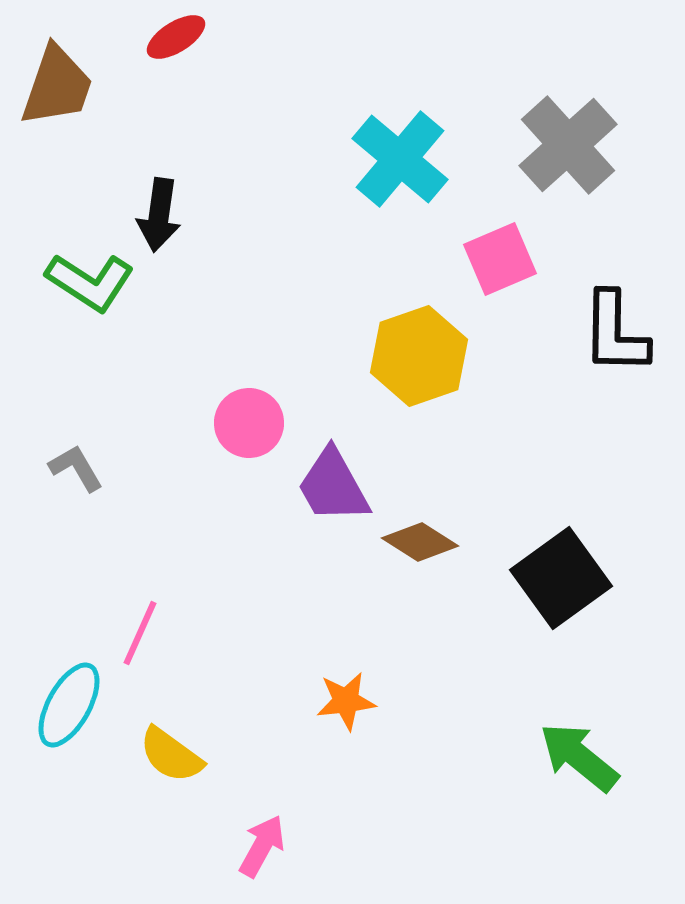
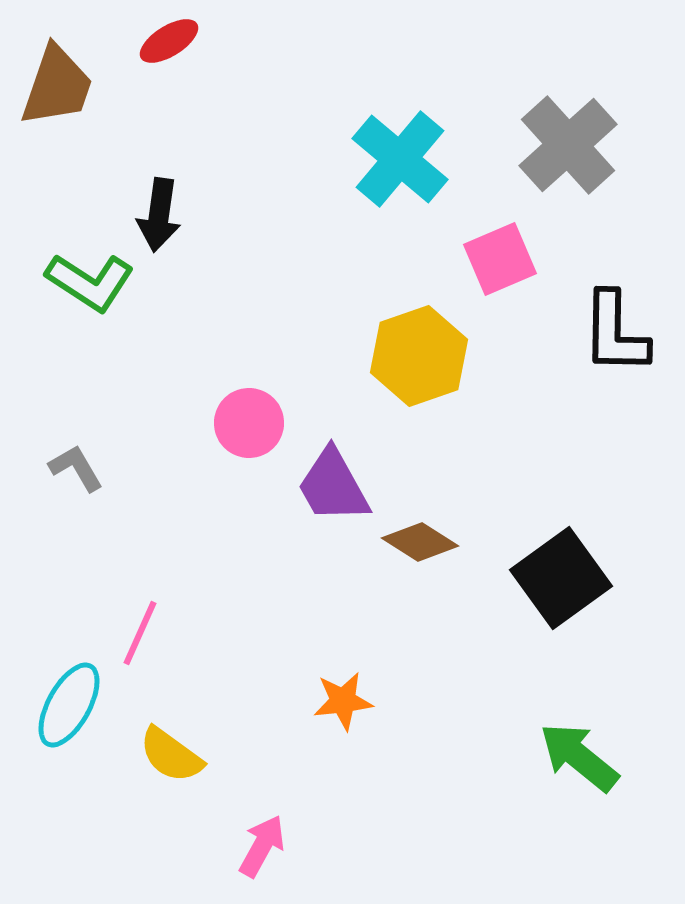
red ellipse: moved 7 px left, 4 px down
orange star: moved 3 px left
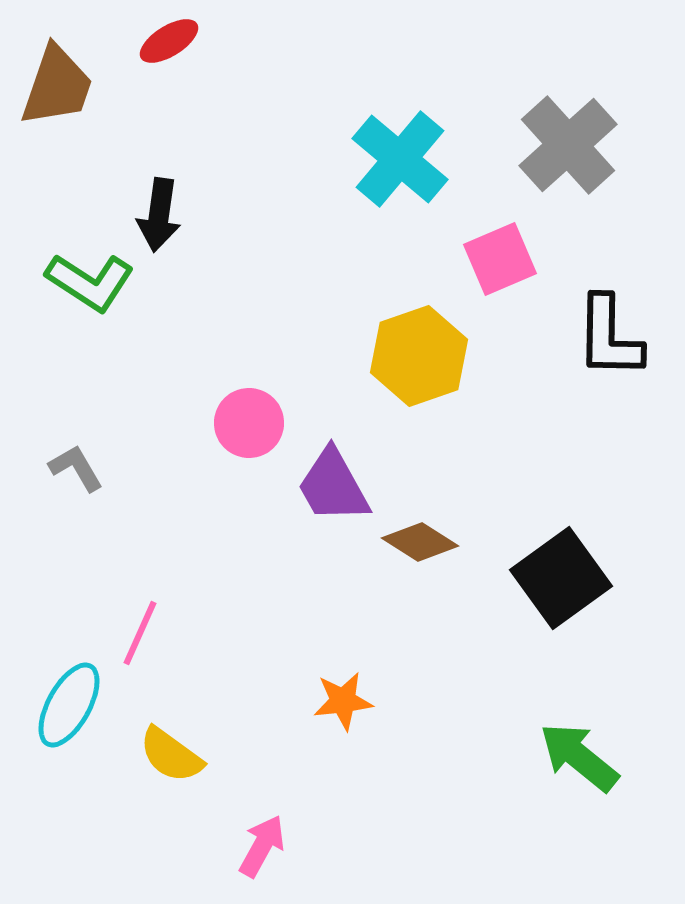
black L-shape: moved 6 px left, 4 px down
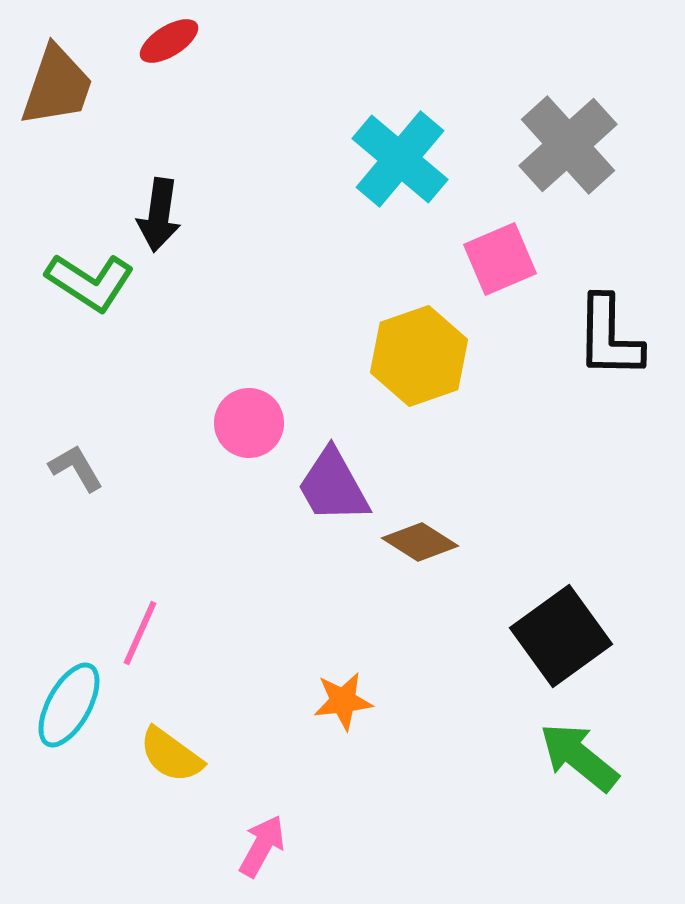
black square: moved 58 px down
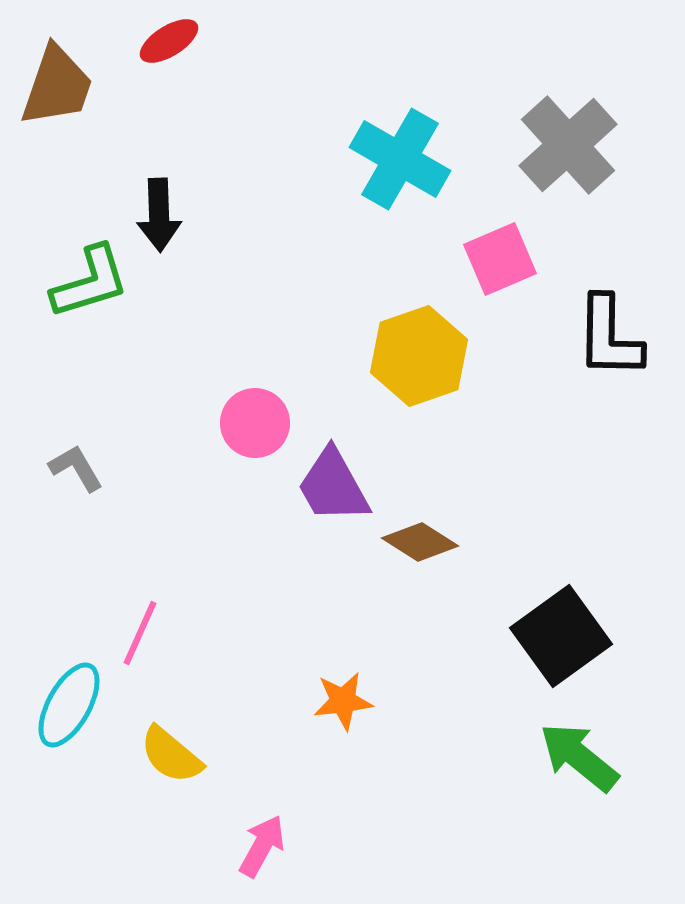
cyan cross: rotated 10 degrees counterclockwise
black arrow: rotated 10 degrees counterclockwise
green L-shape: rotated 50 degrees counterclockwise
pink circle: moved 6 px right
yellow semicircle: rotated 4 degrees clockwise
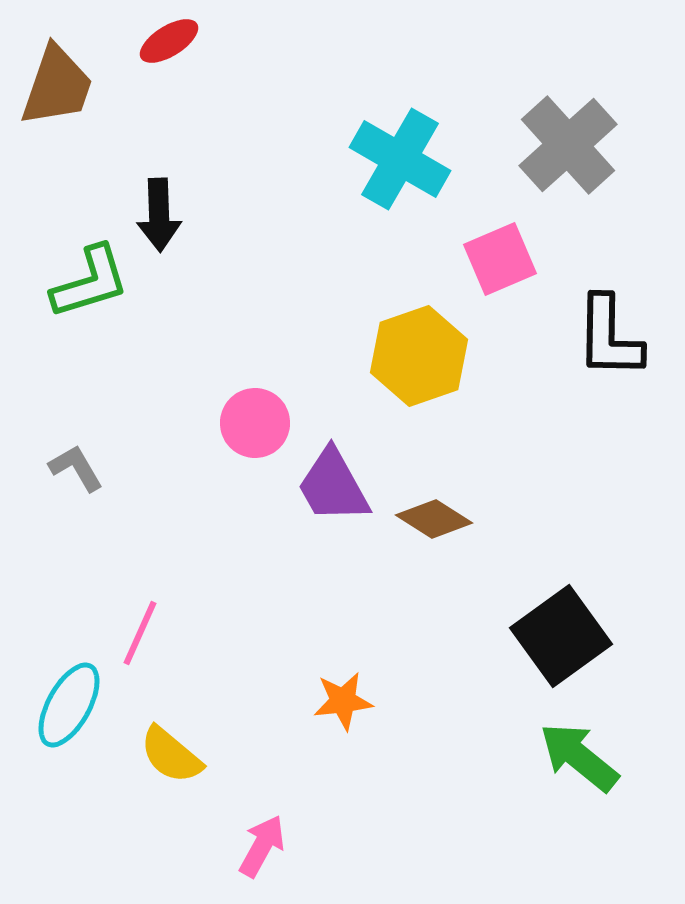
brown diamond: moved 14 px right, 23 px up
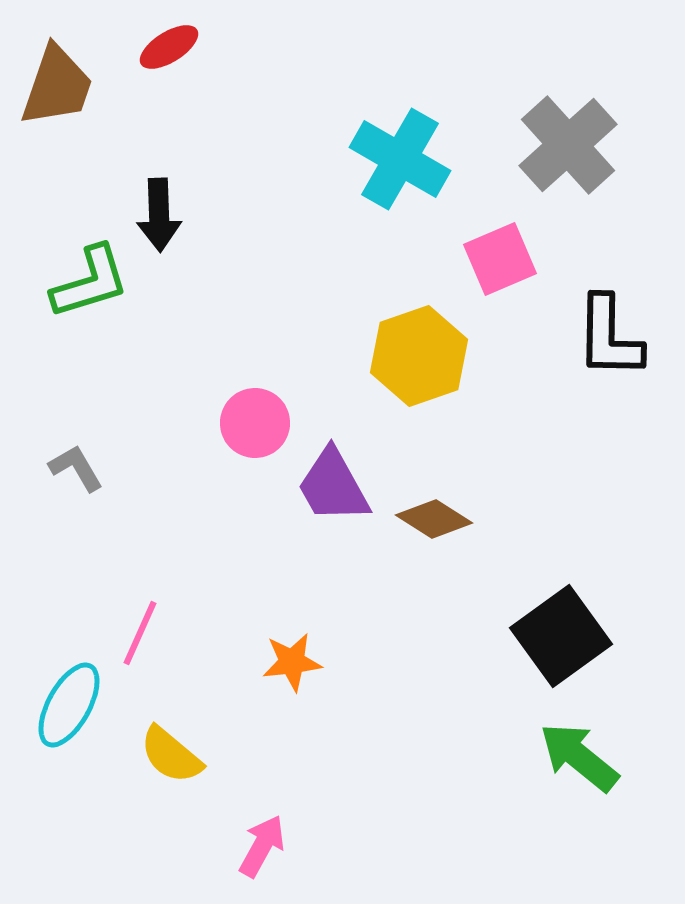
red ellipse: moved 6 px down
orange star: moved 51 px left, 39 px up
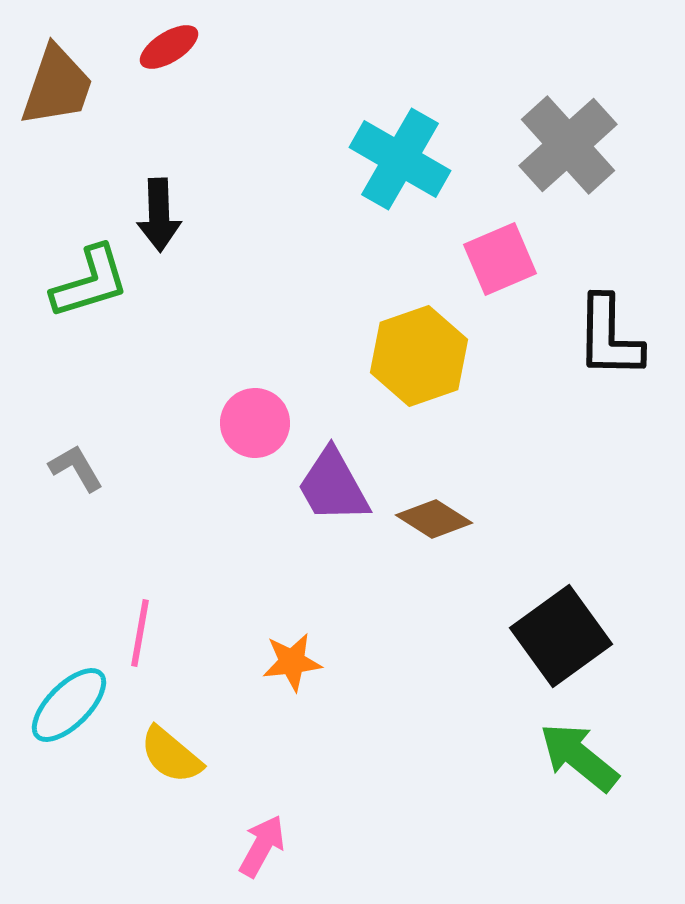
pink line: rotated 14 degrees counterclockwise
cyan ellipse: rotated 16 degrees clockwise
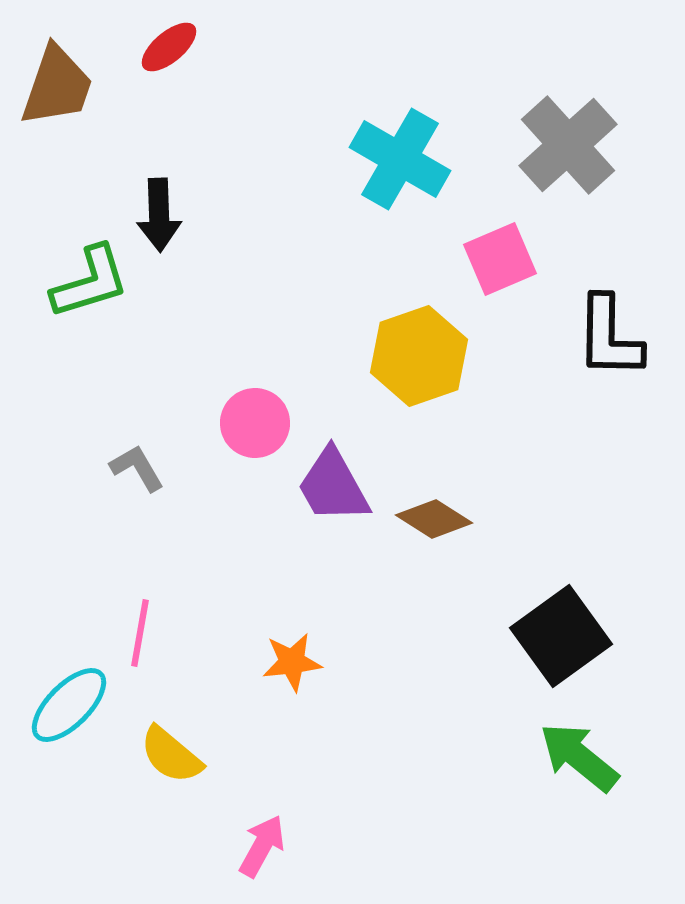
red ellipse: rotated 8 degrees counterclockwise
gray L-shape: moved 61 px right
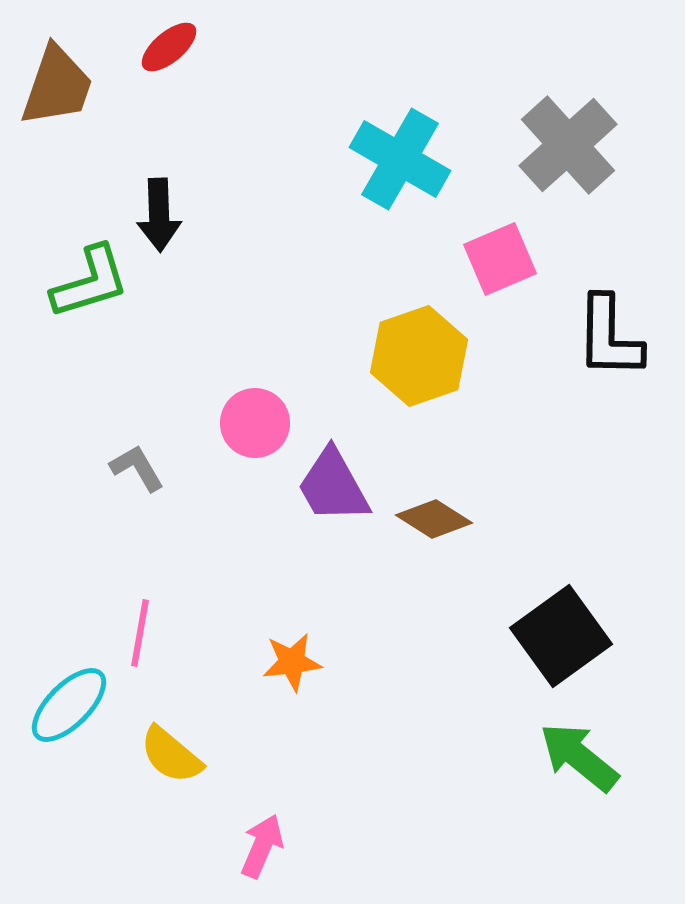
pink arrow: rotated 6 degrees counterclockwise
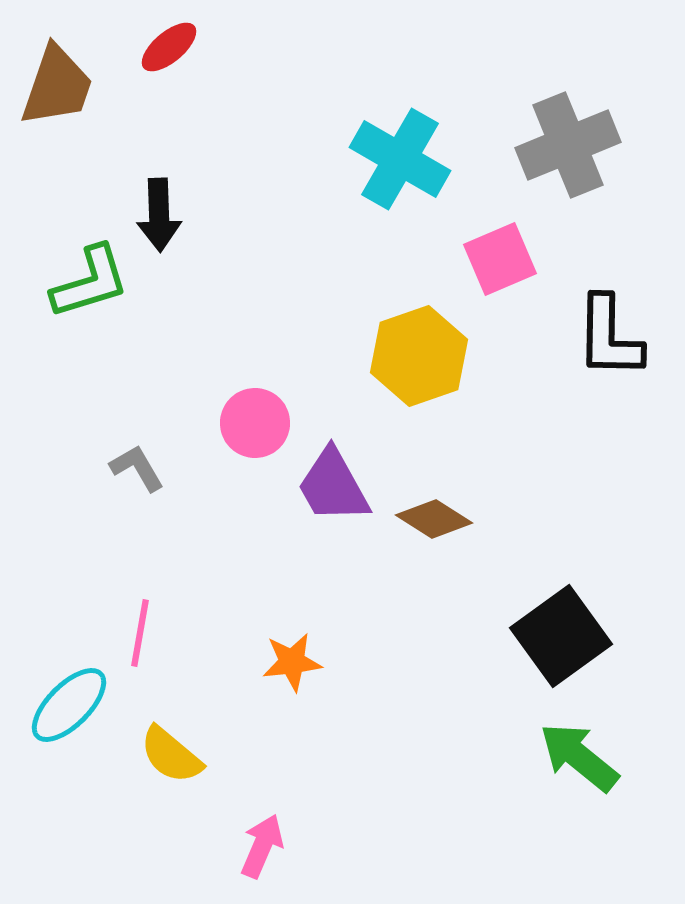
gray cross: rotated 20 degrees clockwise
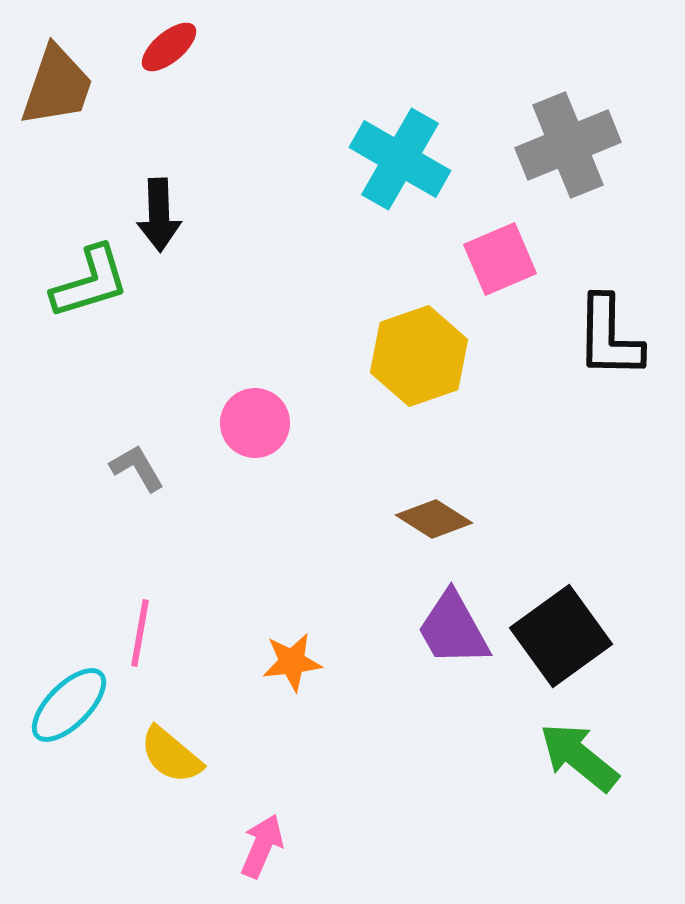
purple trapezoid: moved 120 px right, 143 px down
